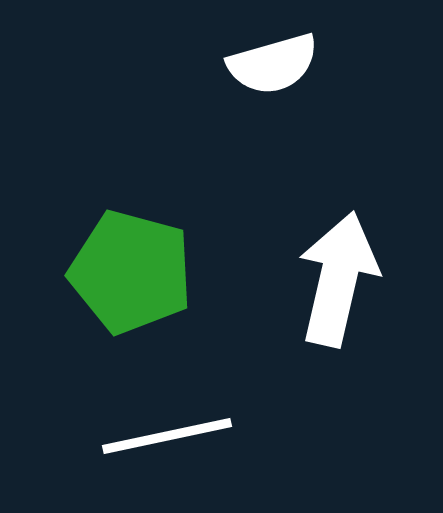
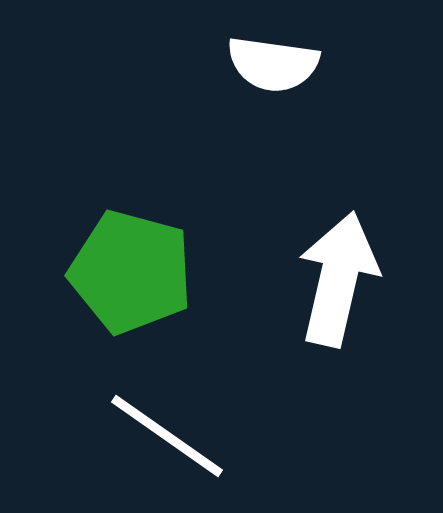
white semicircle: rotated 24 degrees clockwise
white line: rotated 47 degrees clockwise
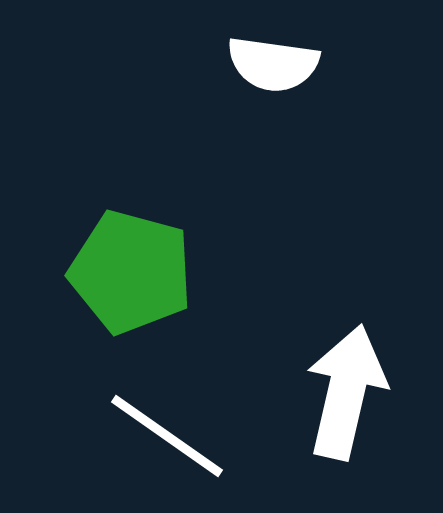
white arrow: moved 8 px right, 113 px down
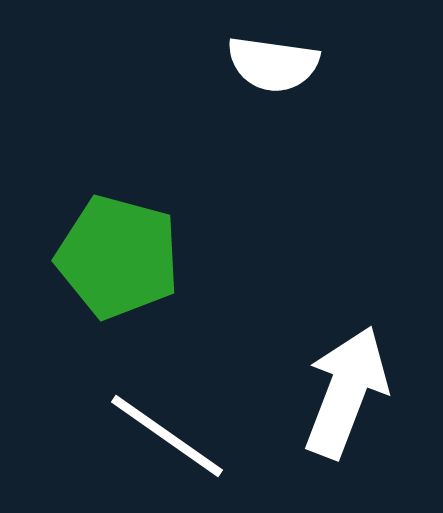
green pentagon: moved 13 px left, 15 px up
white arrow: rotated 8 degrees clockwise
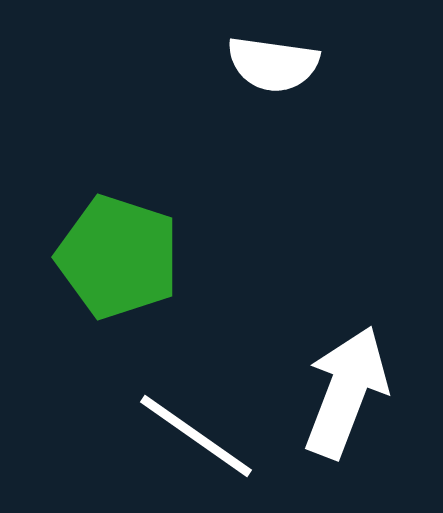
green pentagon: rotated 3 degrees clockwise
white line: moved 29 px right
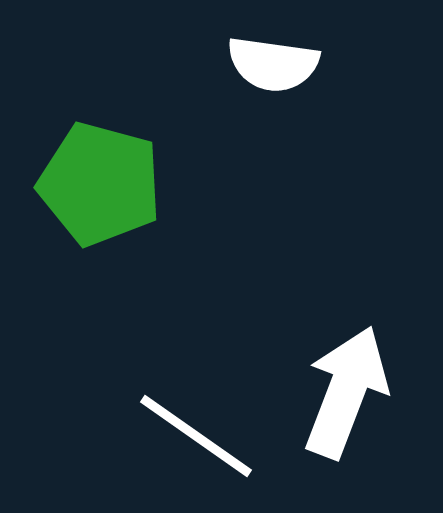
green pentagon: moved 18 px left, 73 px up; rotated 3 degrees counterclockwise
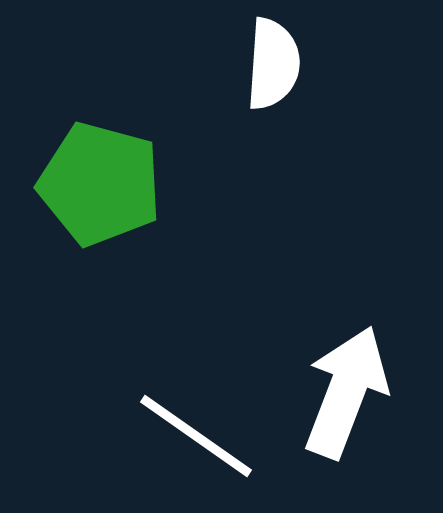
white semicircle: rotated 94 degrees counterclockwise
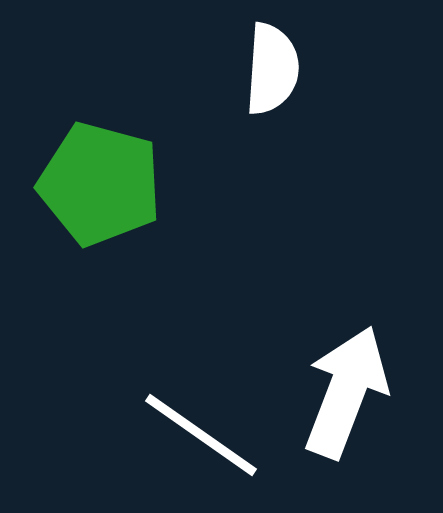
white semicircle: moved 1 px left, 5 px down
white line: moved 5 px right, 1 px up
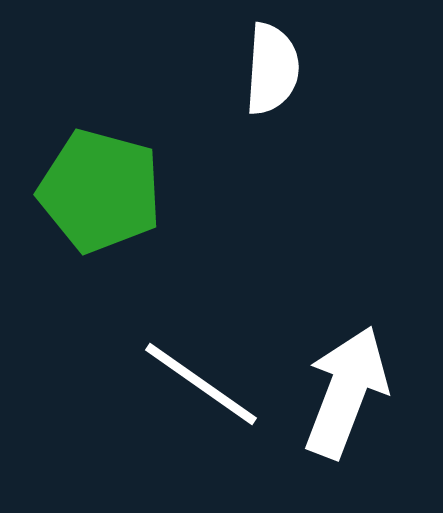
green pentagon: moved 7 px down
white line: moved 51 px up
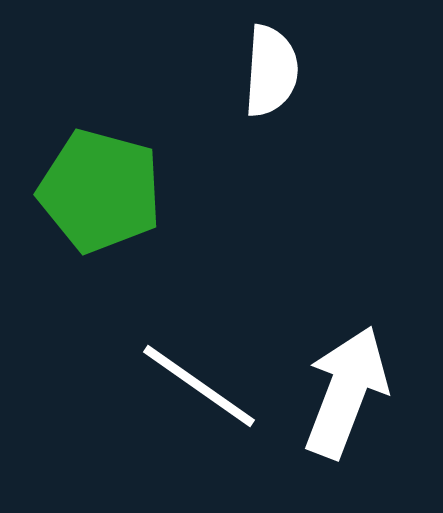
white semicircle: moved 1 px left, 2 px down
white line: moved 2 px left, 2 px down
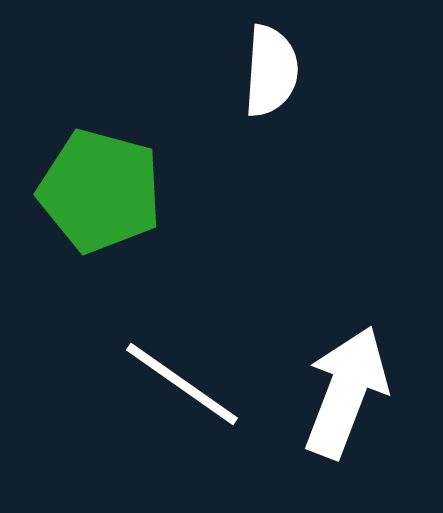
white line: moved 17 px left, 2 px up
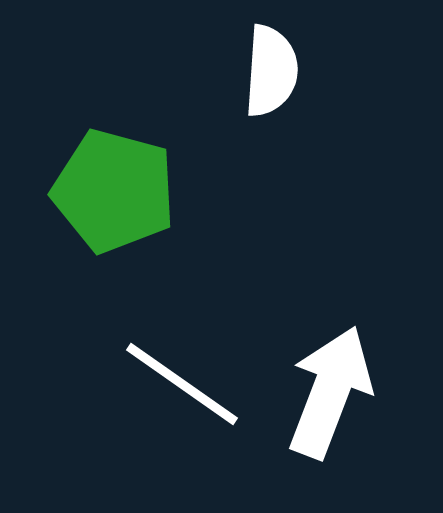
green pentagon: moved 14 px right
white arrow: moved 16 px left
